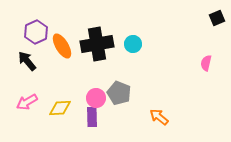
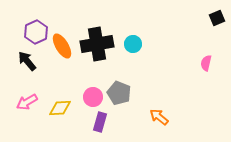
pink circle: moved 3 px left, 1 px up
purple rectangle: moved 8 px right, 5 px down; rotated 18 degrees clockwise
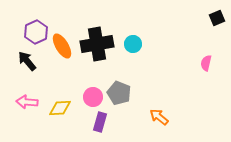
pink arrow: rotated 35 degrees clockwise
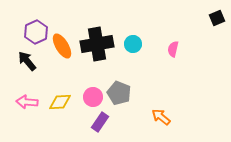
pink semicircle: moved 33 px left, 14 px up
yellow diamond: moved 6 px up
orange arrow: moved 2 px right
purple rectangle: rotated 18 degrees clockwise
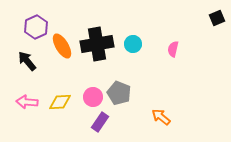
purple hexagon: moved 5 px up
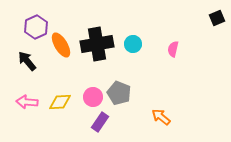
orange ellipse: moved 1 px left, 1 px up
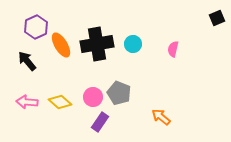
yellow diamond: rotated 45 degrees clockwise
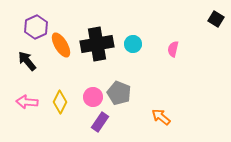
black square: moved 1 px left, 1 px down; rotated 35 degrees counterclockwise
yellow diamond: rotated 75 degrees clockwise
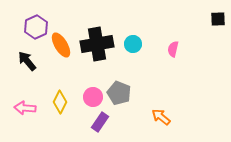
black square: moved 2 px right; rotated 35 degrees counterclockwise
pink arrow: moved 2 px left, 6 px down
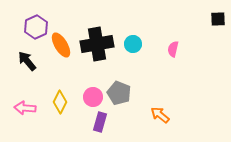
orange arrow: moved 1 px left, 2 px up
purple rectangle: rotated 18 degrees counterclockwise
